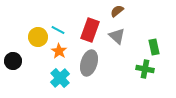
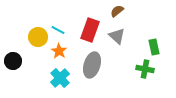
gray ellipse: moved 3 px right, 2 px down
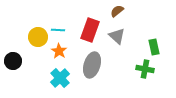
cyan line: rotated 24 degrees counterclockwise
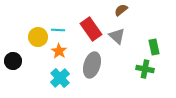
brown semicircle: moved 4 px right, 1 px up
red rectangle: moved 1 px right, 1 px up; rotated 55 degrees counterclockwise
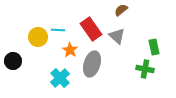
orange star: moved 11 px right, 1 px up
gray ellipse: moved 1 px up
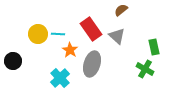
cyan line: moved 4 px down
yellow circle: moved 3 px up
green cross: rotated 18 degrees clockwise
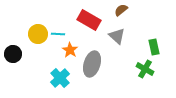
red rectangle: moved 2 px left, 9 px up; rotated 25 degrees counterclockwise
black circle: moved 7 px up
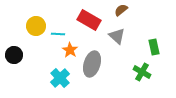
yellow circle: moved 2 px left, 8 px up
black circle: moved 1 px right, 1 px down
green cross: moved 3 px left, 3 px down
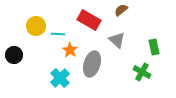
gray triangle: moved 4 px down
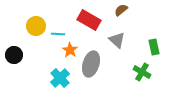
gray ellipse: moved 1 px left
